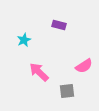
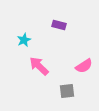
pink arrow: moved 6 px up
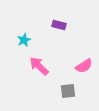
gray square: moved 1 px right
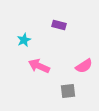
pink arrow: rotated 20 degrees counterclockwise
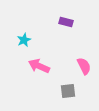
purple rectangle: moved 7 px right, 3 px up
pink semicircle: rotated 84 degrees counterclockwise
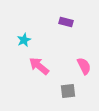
pink arrow: rotated 15 degrees clockwise
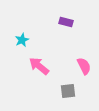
cyan star: moved 2 px left
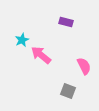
pink arrow: moved 2 px right, 11 px up
gray square: rotated 28 degrees clockwise
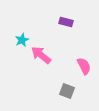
gray square: moved 1 px left
